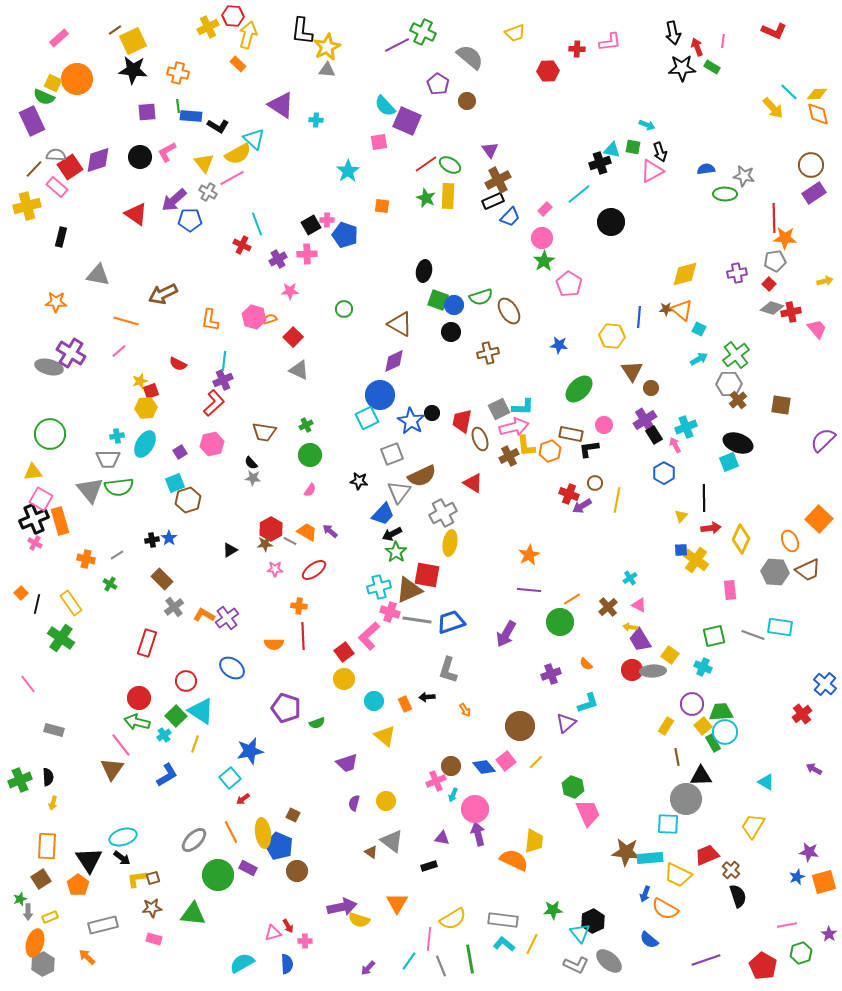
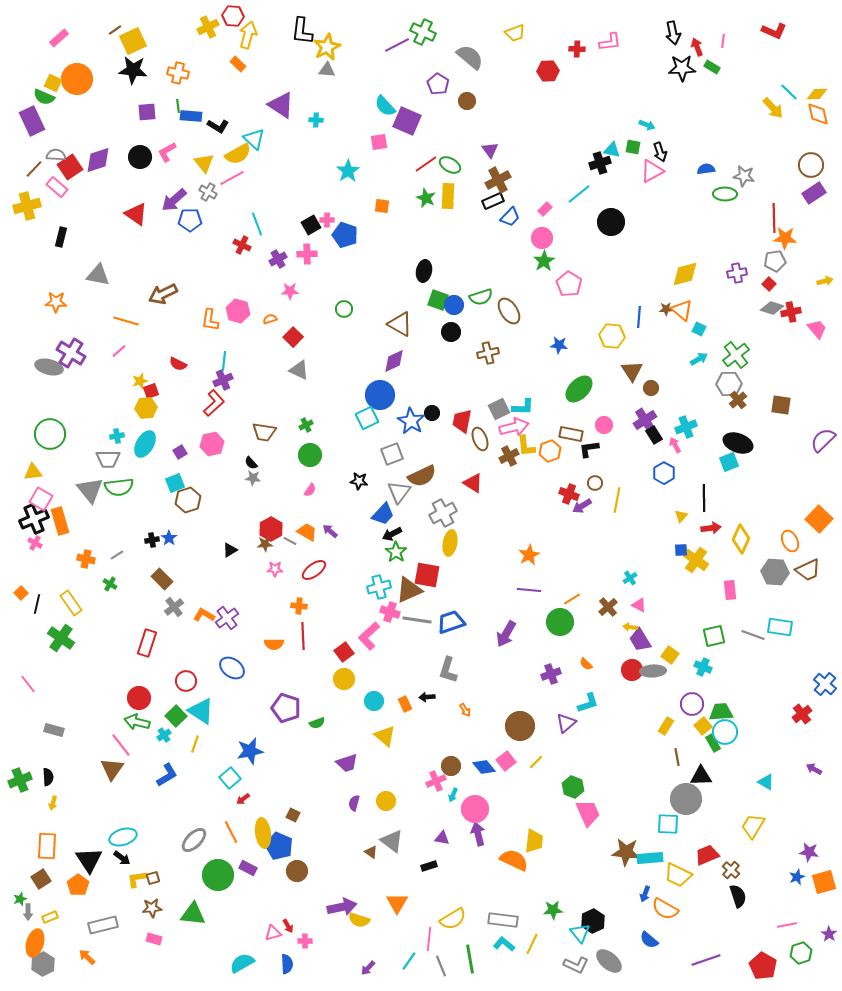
pink hexagon at (254, 317): moved 16 px left, 6 px up
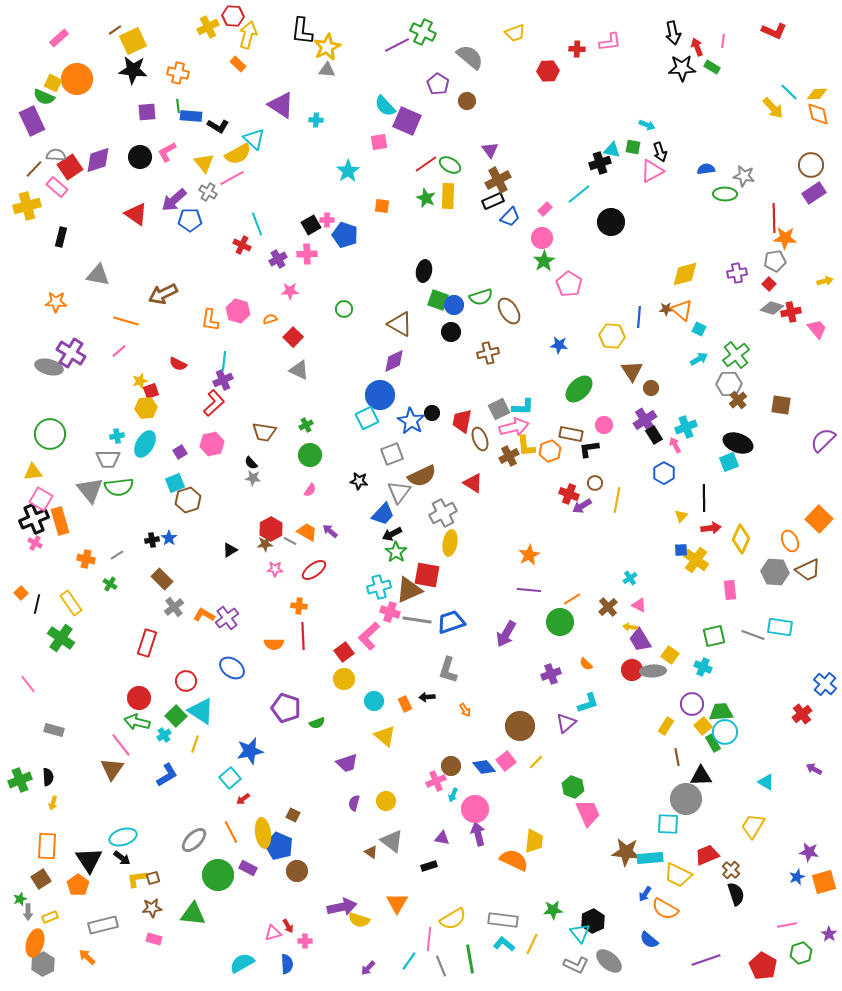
blue arrow at (645, 894): rotated 14 degrees clockwise
black semicircle at (738, 896): moved 2 px left, 2 px up
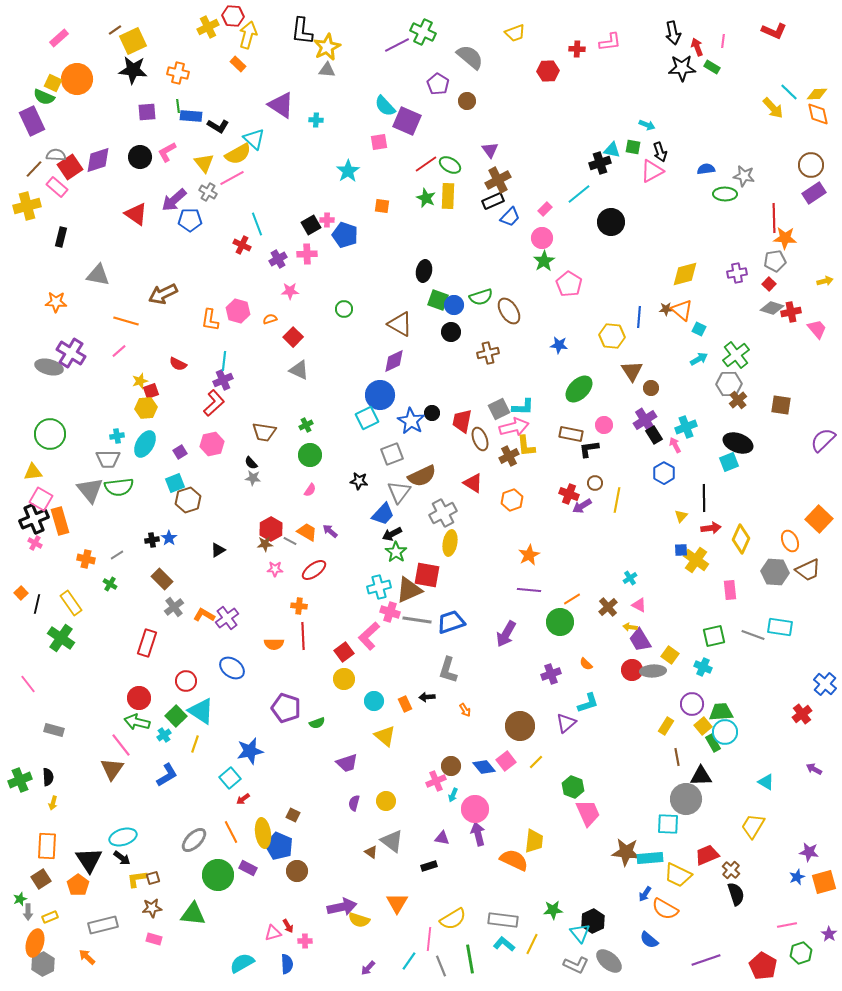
orange hexagon at (550, 451): moved 38 px left, 49 px down
black triangle at (230, 550): moved 12 px left
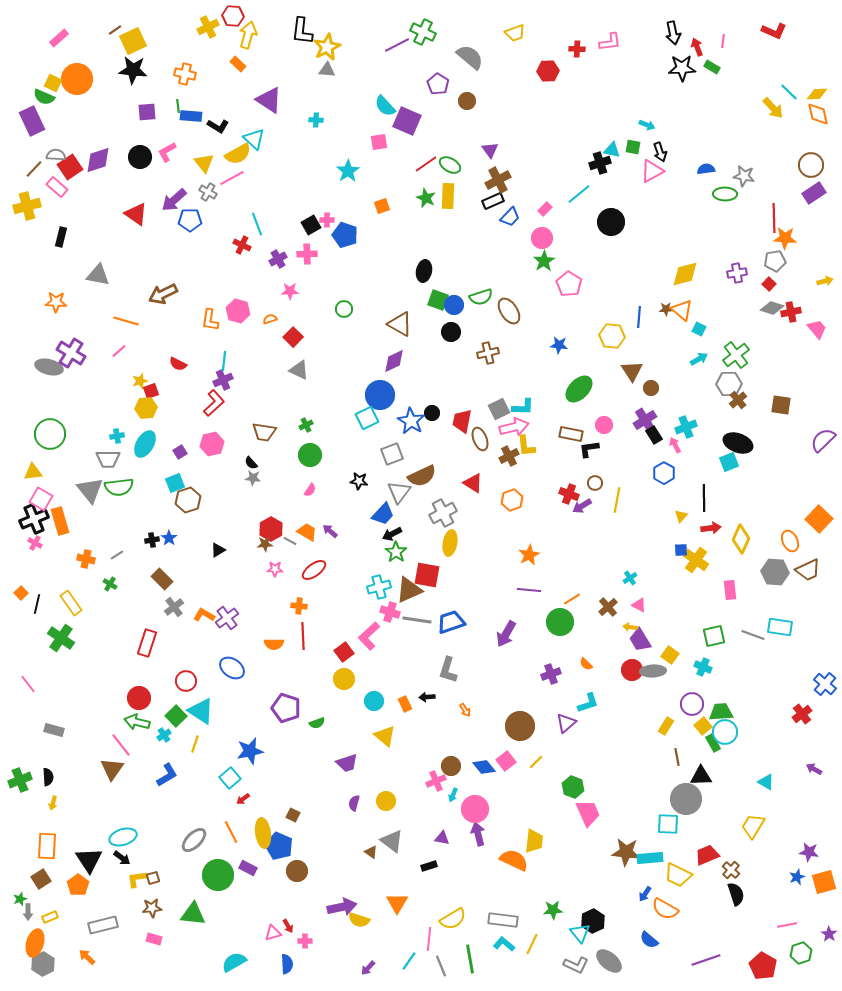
orange cross at (178, 73): moved 7 px right, 1 px down
purple triangle at (281, 105): moved 12 px left, 5 px up
orange square at (382, 206): rotated 28 degrees counterclockwise
cyan semicircle at (242, 963): moved 8 px left, 1 px up
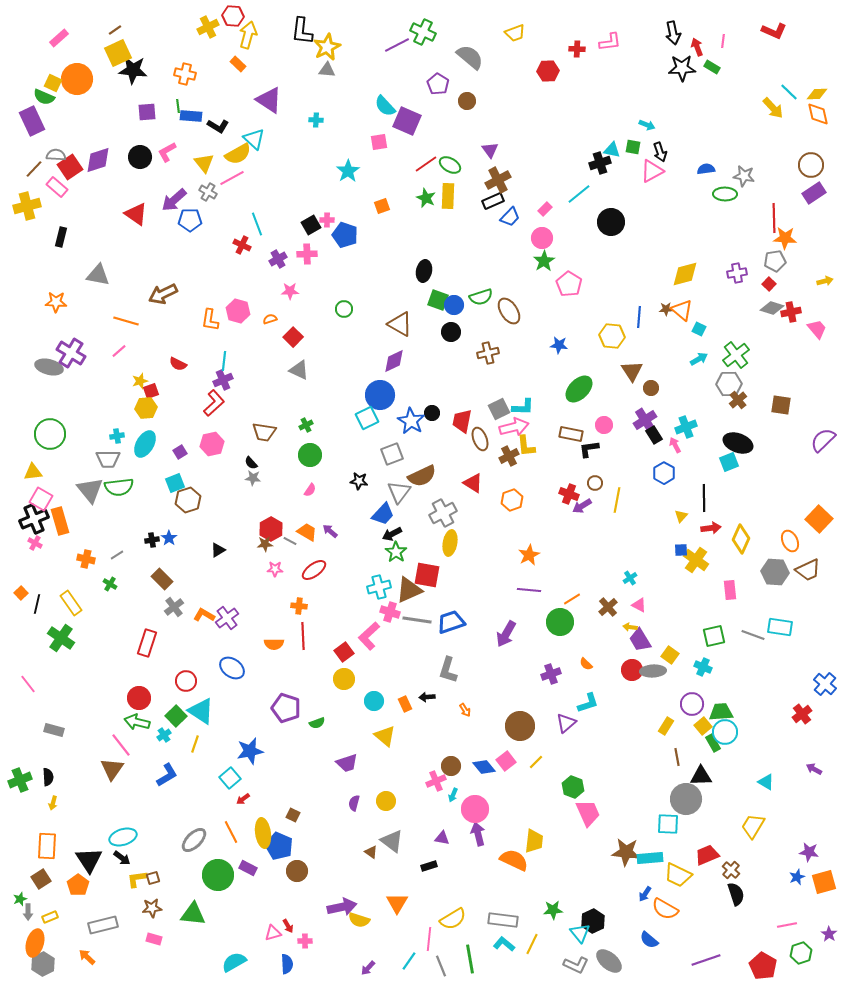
yellow square at (133, 41): moved 15 px left, 12 px down
